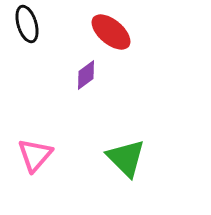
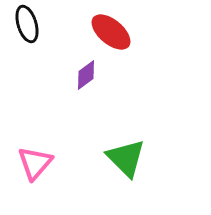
pink triangle: moved 8 px down
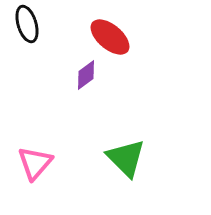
red ellipse: moved 1 px left, 5 px down
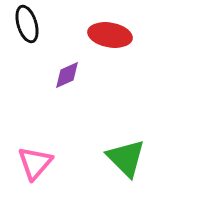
red ellipse: moved 2 px up; rotated 30 degrees counterclockwise
purple diamond: moved 19 px left; rotated 12 degrees clockwise
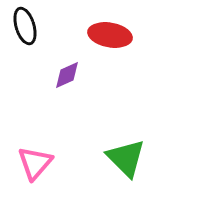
black ellipse: moved 2 px left, 2 px down
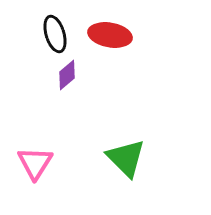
black ellipse: moved 30 px right, 8 px down
purple diamond: rotated 16 degrees counterclockwise
pink triangle: rotated 9 degrees counterclockwise
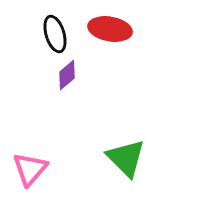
red ellipse: moved 6 px up
pink triangle: moved 5 px left, 6 px down; rotated 9 degrees clockwise
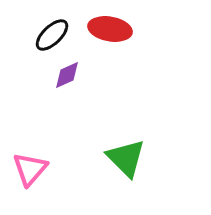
black ellipse: moved 3 px left, 1 px down; rotated 63 degrees clockwise
purple diamond: rotated 16 degrees clockwise
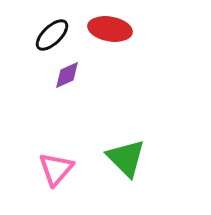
pink triangle: moved 26 px right
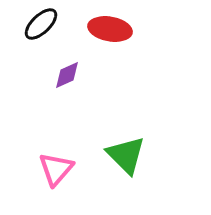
black ellipse: moved 11 px left, 11 px up
green triangle: moved 3 px up
